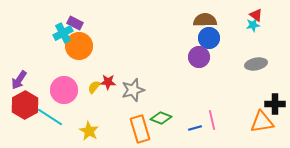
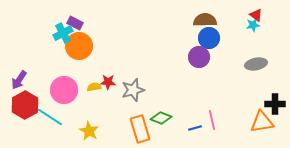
yellow semicircle: rotated 40 degrees clockwise
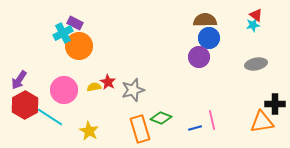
red star: rotated 28 degrees clockwise
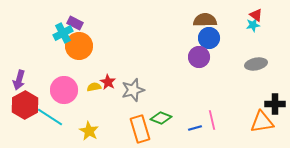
purple arrow: rotated 18 degrees counterclockwise
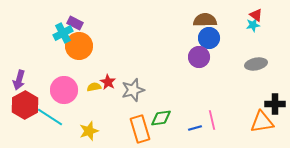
green diamond: rotated 30 degrees counterclockwise
yellow star: rotated 24 degrees clockwise
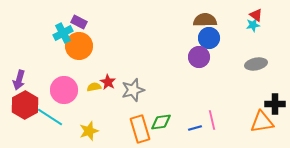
purple rectangle: moved 4 px right, 1 px up
green diamond: moved 4 px down
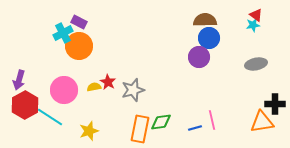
orange rectangle: rotated 28 degrees clockwise
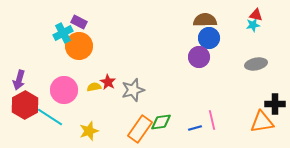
red triangle: rotated 24 degrees counterclockwise
orange rectangle: rotated 24 degrees clockwise
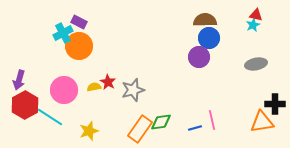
cyan star: rotated 16 degrees counterclockwise
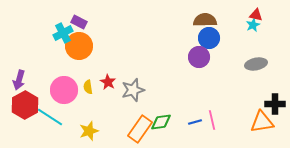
yellow semicircle: moved 6 px left; rotated 88 degrees counterclockwise
blue line: moved 6 px up
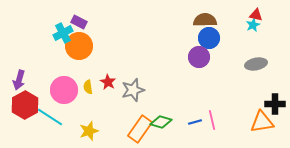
green diamond: rotated 25 degrees clockwise
